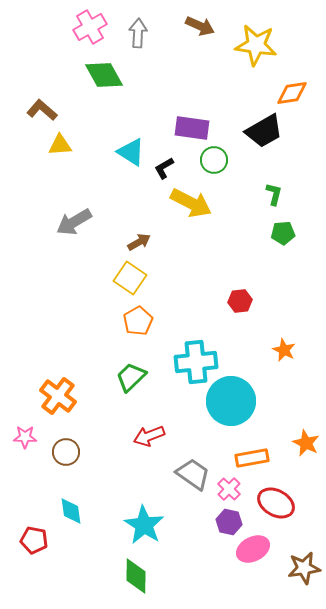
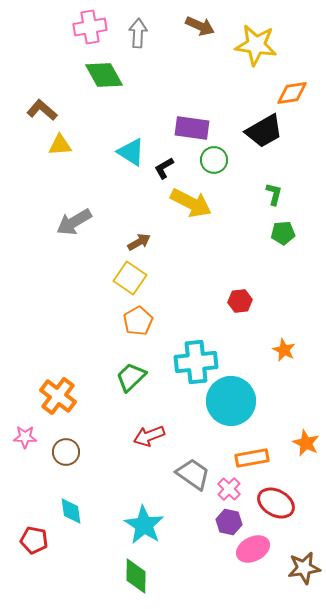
pink cross at (90, 27): rotated 20 degrees clockwise
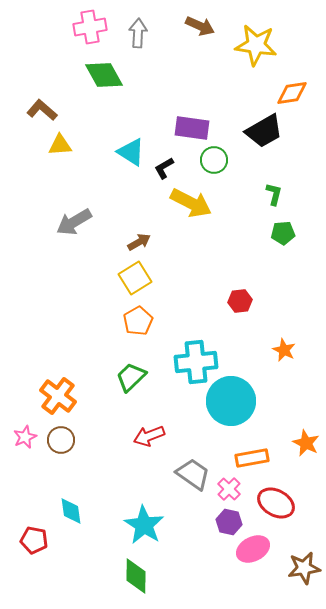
yellow square at (130, 278): moved 5 px right; rotated 24 degrees clockwise
pink star at (25, 437): rotated 25 degrees counterclockwise
brown circle at (66, 452): moved 5 px left, 12 px up
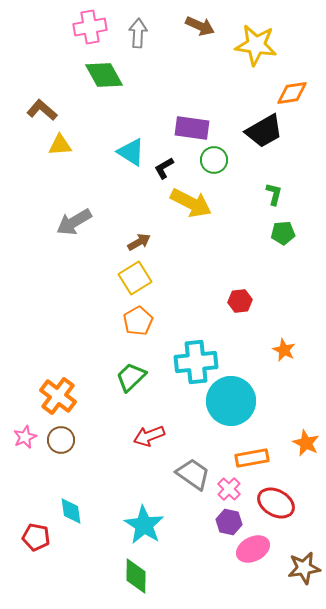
red pentagon at (34, 540): moved 2 px right, 3 px up
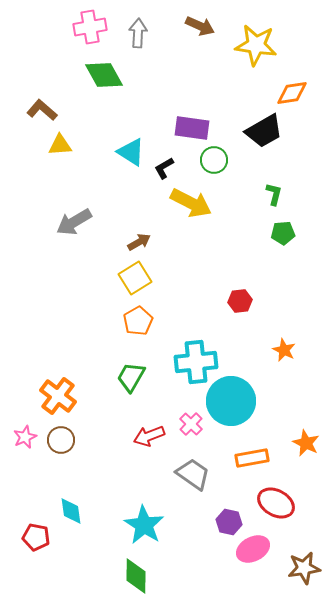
green trapezoid at (131, 377): rotated 16 degrees counterclockwise
pink cross at (229, 489): moved 38 px left, 65 px up
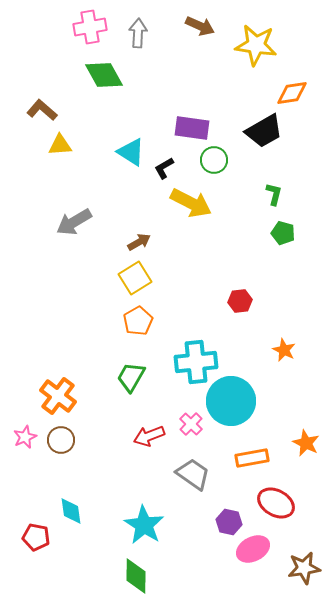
green pentagon at (283, 233): rotated 20 degrees clockwise
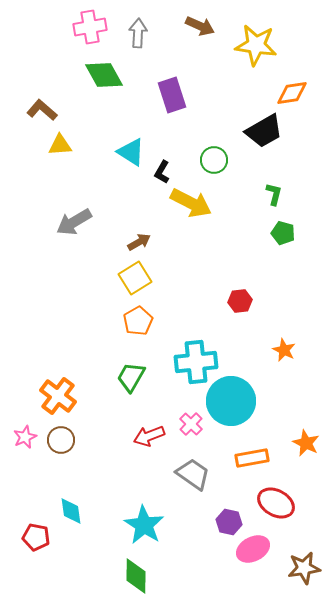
purple rectangle at (192, 128): moved 20 px left, 33 px up; rotated 64 degrees clockwise
black L-shape at (164, 168): moved 2 px left, 4 px down; rotated 30 degrees counterclockwise
